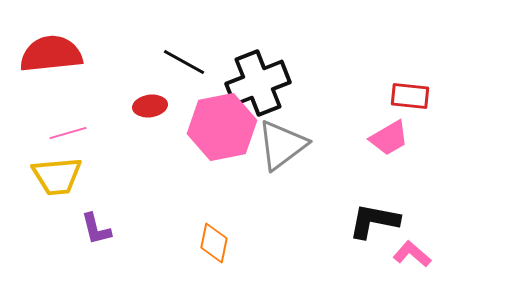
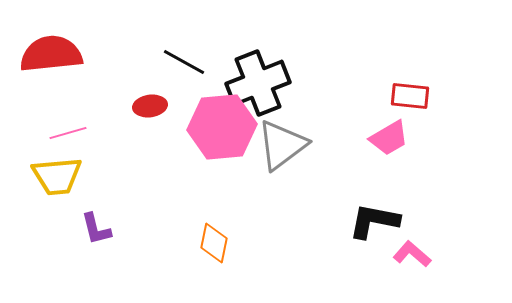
pink hexagon: rotated 6 degrees clockwise
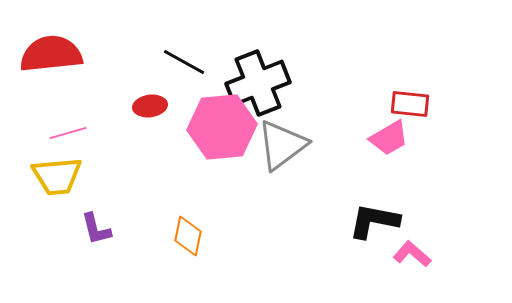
red rectangle: moved 8 px down
orange diamond: moved 26 px left, 7 px up
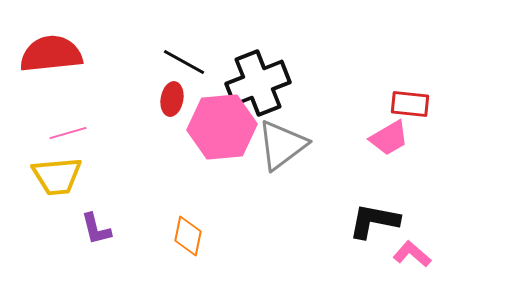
red ellipse: moved 22 px right, 7 px up; rotated 72 degrees counterclockwise
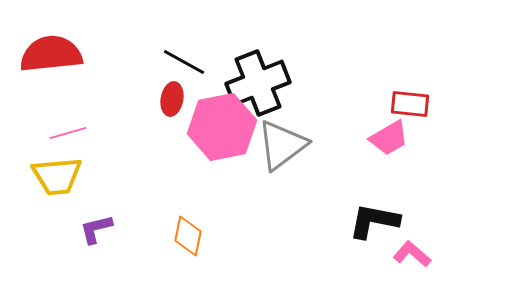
pink hexagon: rotated 6 degrees counterclockwise
purple L-shape: rotated 90 degrees clockwise
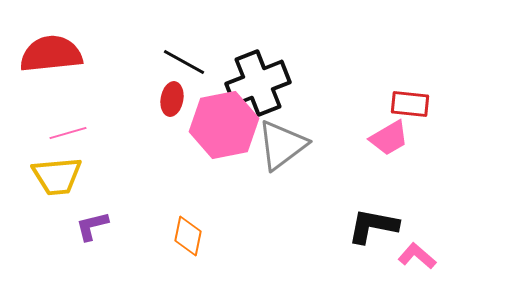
pink hexagon: moved 2 px right, 2 px up
black L-shape: moved 1 px left, 5 px down
purple L-shape: moved 4 px left, 3 px up
pink L-shape: moved 5 px right, 2 px down
